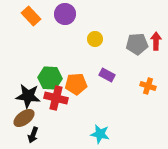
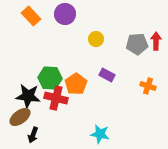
yellow circle: moved 1 px right
orange pentagon: rotated 30 degrees counterclockwise
brown ellipse: moved 4 px left, 1 px up
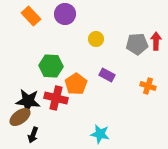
green hexagon: moved 1 px right, 12 px up
black star: moved 5 px down
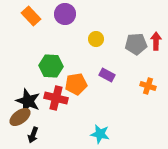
gray pentagon: moved 1 px left
orange pentagon: rotated 25 degrees clockwise
black star: rotated 15 degrees clockwise
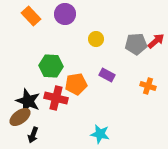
red arrow: rotated 48 degrees clockwise
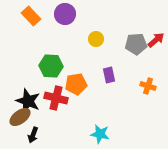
red arrow: moved 1 px up
purple rectangle: moved 2 px right; rotated 49 degrees clockwise
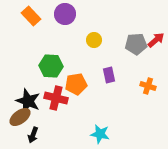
yellow circle: moved 2 px left, 1 px down
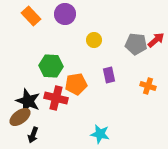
gray pentagon: rotated 10 degrees clockwise
